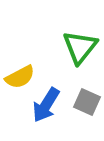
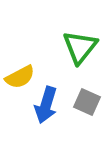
blue arrow: rotated 15 degrees counterclockwise
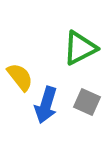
green triangle: moved 1 px down; rotated 24 degrees clockwise
yellow semicircle: rotated 100 degrees counterclockwise
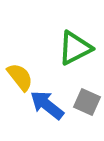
green triangle: moved 5 px left
blue arrow: moved 1 px right; rotated 111 degrees clockwise
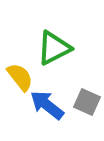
green triangle: moved 21 px left
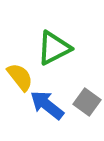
gray square: rotated 12 degrees clockwise
